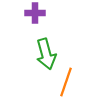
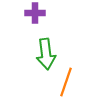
green arrow: rotated 8 degrees clockwise
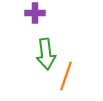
orange line: moved 6 px up
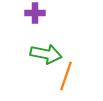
green arrow: rotated 72 degrees counterclockwise
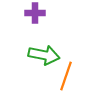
green arrow: moved 2 px left, 1 px down
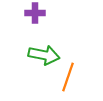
orange line: moved 2 px right, 1 px down
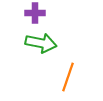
green arrow: moved 3 px left, 12 px up
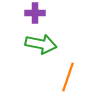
green arrow: moved 1 px down
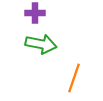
orange line: moved 6 px right, 1 px down
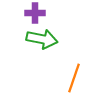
green arrow: moved 1 px right, 5 px up
